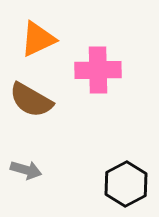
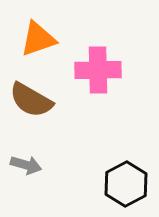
orange triangle: rotated 6 degrees clockwise
gray arrow: moved 5 px up
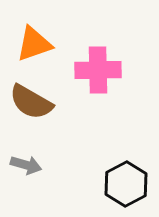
orange triangle: moved 4 px left, 5 px down
brown semicircle: moved 2 px down
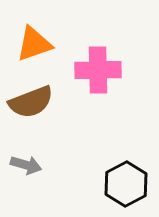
brown semicircle: rotated 51 degrees counterclockwise
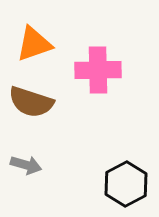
brown semicircle: rotated 39 degrees clockwise
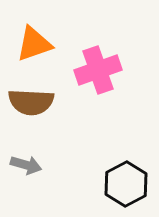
pink cross: rotated 18 degrees counterclockwise
brown semicircle: rotated 15 degrees counterclockwise
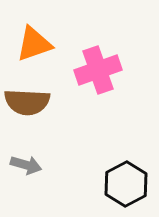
brown semicircle: moved 4 px left
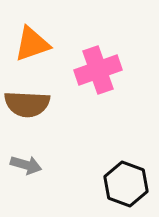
orange triangle: moved 2 px left
brown semicircle: moved 2 px down
black hexagon: rotated 12 degrees counterclockwise
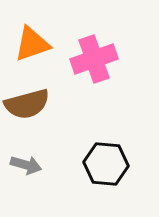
pink cross: moved 4 px left, 11 px up
brown semicircle: rotated 18 degrees counterclockwise
black hexagon: moved 20 px left, 20 px up; rotated 15 degrees counterclockwise
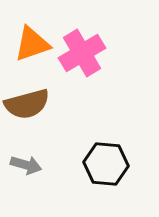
pink cross: moved 12 px left, 6 px up; rotated 12 degrees counterclockwise
